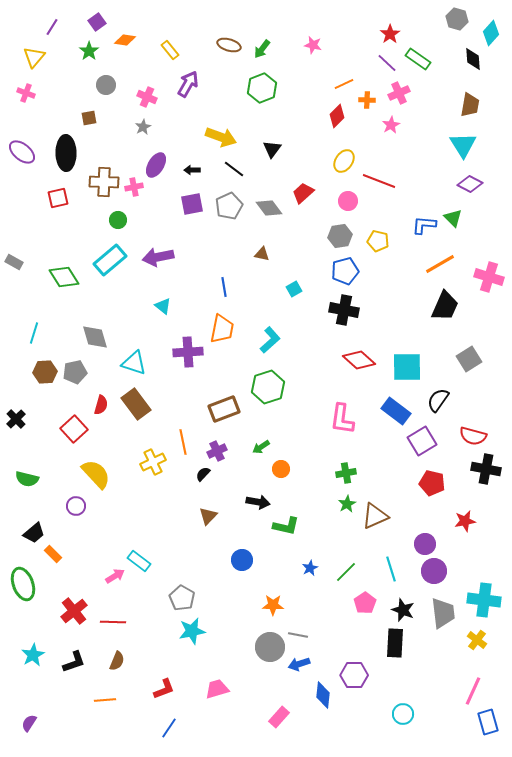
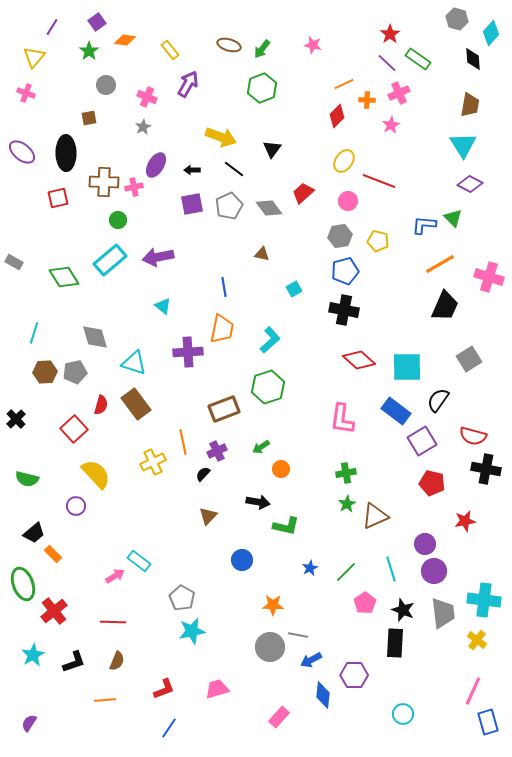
red cross at (74, 611): moved 20 px left
blue arrow at (299, 664): moved 12 px right, 4 px up; rotated 10 degrees counterclockwise
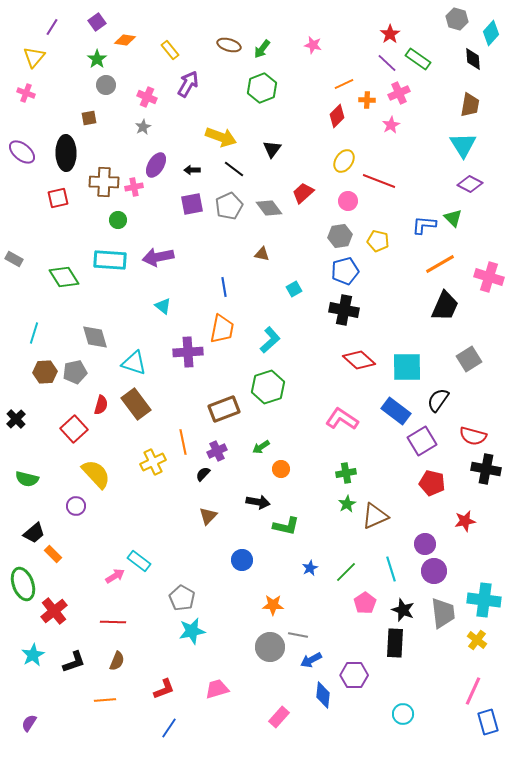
green star at (89, 51): moved 8 px right, 8 px down
cyan rectangle at (110, 260): rotated 44 degrees clockwise
gray rectangle at (14, 262): moved 3 px up
pink L-shape at (342, 419): rotated 116 degrees clockwise
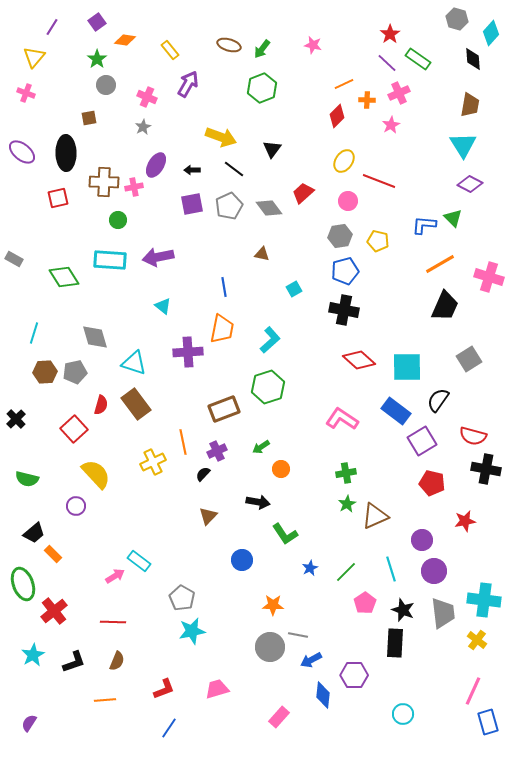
green L-shape at (286, 526): moved 1 px left, 8 px down; rotated 44 degrees clockwise
purple circle at (425, 544): moved 3 px left, 4 px up
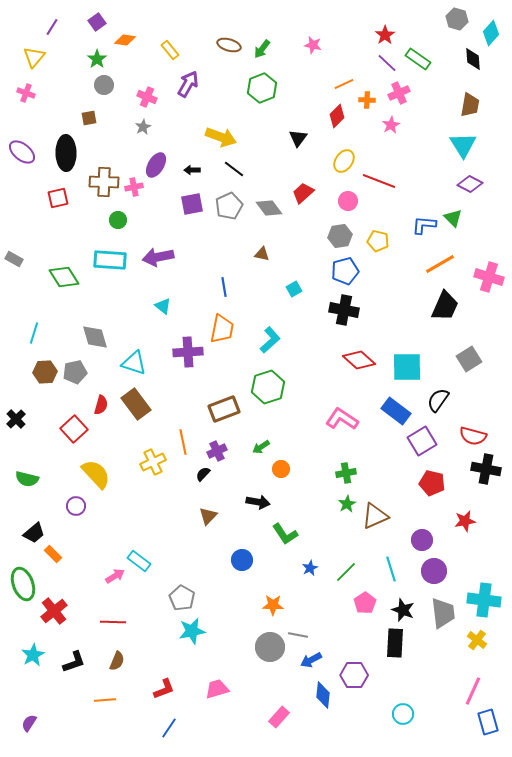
red star at (390, 34): moved 5 px left, 1 px down
gray circle at (106, 85): moved 2 px left
black triangle at (272, 149): moved 26 px right, 11 px up
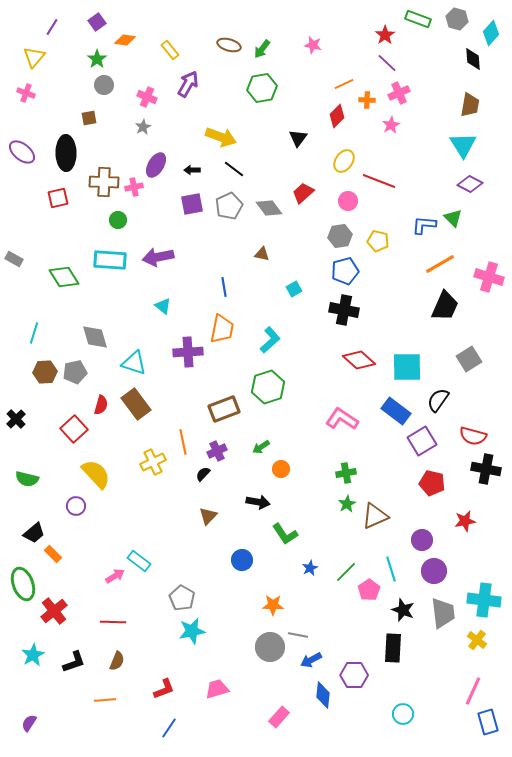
green rectangle at (418, 59): moved 40 px up; rotated 15 degrees counterclockwise
green hexagon at (262, 88): rotated 12 degrees clockwise
pink pentagon at (365, 603): moved 4 px right, 13 px up
black rectangle at (395, 643): moved 2 px left, 5 px down
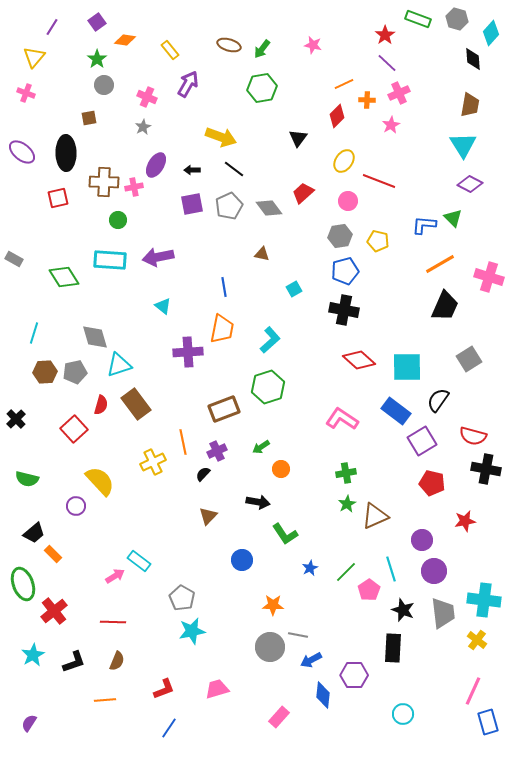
cyan triangle at (134, 363): moved 15 px left, 2 px down; rotated 36 degrees counterclockwise
yellow semicircle at (96, 474): moved 4 px right, 7 px down
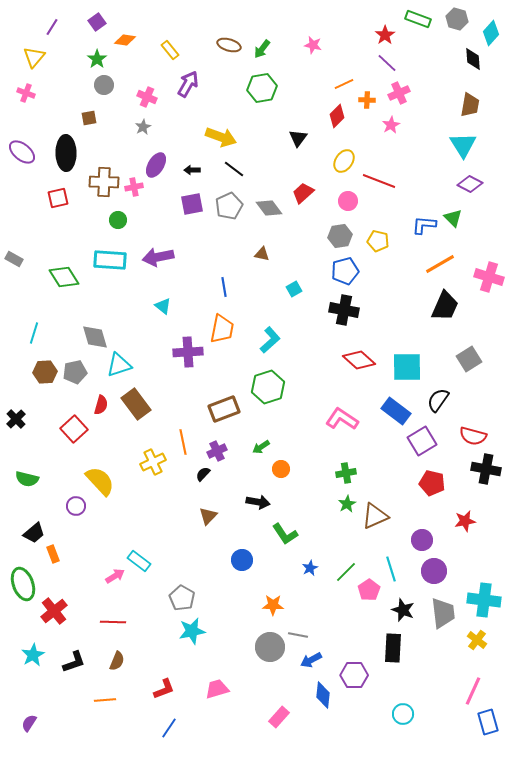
orange rectangle at (53, 554): rotated 24 degrees clockwise
